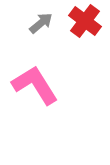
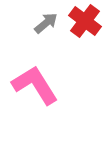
gray arrow: moved 5 px right
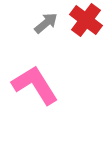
red cross: moved 1 px right, 1 px up
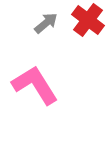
red cross: moved 2 px right
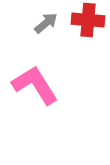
red cross: rotated 32 degrees counterclockwise
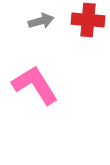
gray arrow: moved 5 px left, 2 px up; rotated 25 degrees clockwise
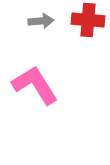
gray arrow: rotated 10 degrees clockwise
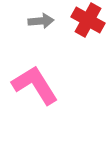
red cross: rotated 24 degrees clockwise
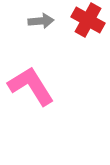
pink L-shape: moved 4 px left, 1 px down
